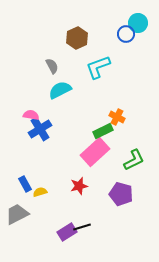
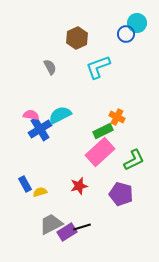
cyan circle: moved 1 px left
gray semicircle: moved 2 px left, 1 px down
cyan semicircle: moved 25 px down
pink rectangle: moved 5 px right
gray trapezoid: moved 34 px right, 10 px down
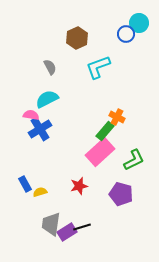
cyan circle: moved 2 px right
cyan semicircle: moved 13 px left, 16 px up
green rectangle: moved 2 px right; rotated 24 degrees counterclockwise
gray trapezoid: rotated 55 degrees counterclockwise
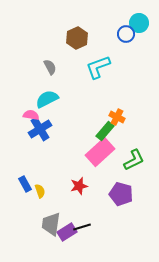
yellow semicircle: moved 1 px up; rotated 88 degrees clockwise
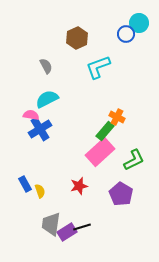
gray semicircle: moved 4 px left, 1 px up
purple pentagon: rotated 15 degrees clockwise
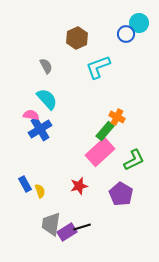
cyan semicircle: rotated 75 degrees clockwise
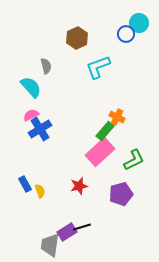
gray semicircle: rotated 14 degrees clockwise
cyan semicircle: moved 16 px left, 12 px up
pink semicircle: rotated 35 degrees counterclockwise
purple pentagon: rotated 25 degrees clockwise
gray trapezoid: moved 1 px left, 21 px down
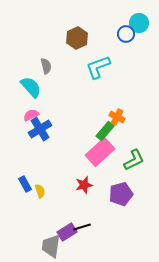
red star: moved 5 px right, 1 px up
gray trapezoid: moved 1 px right, 1 px down
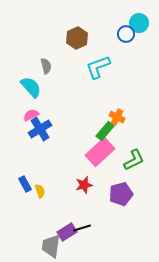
black line: moved 1 px down
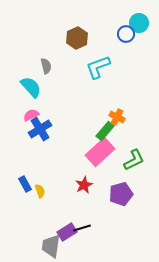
red star: rotated 12 degrees counterclockwise
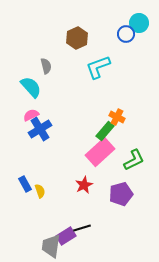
purple rectangle: moved 1 px left, 4 px down
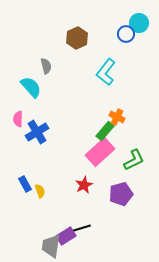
cyan L-shape: moved 8 px right, 5 px down; rotated 32 degrees counterclockwise
pink semicircle: moved 13 px left, 4 px down; rotated 63 degrees counterclockwise
blue cross: moved 3 px left, 3 px down
